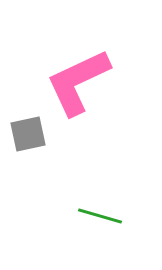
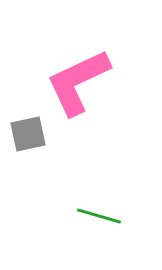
green line: moved 1 px left
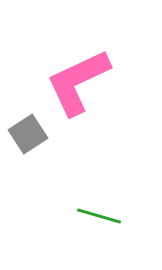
gray square: rotated 21 degrees counterclockwise
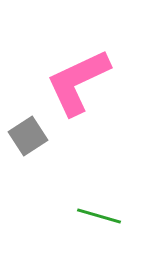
gray square: moved 2 px down
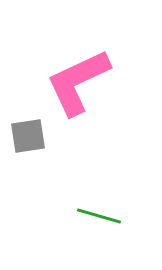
gray square: rotated 24 degrees clockwise
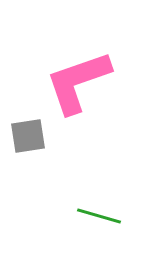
pink L-shape: rotated 6 degrees clockwise
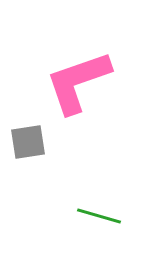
gray square: moved 6 px down
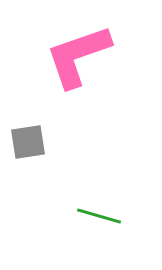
pink L-shape: moved 26 px up
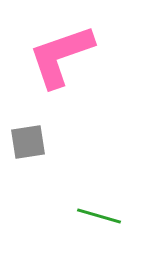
pink L-shape: moved 17 px left
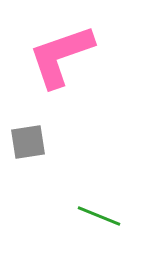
green line: rotated 6 degrees clockwise
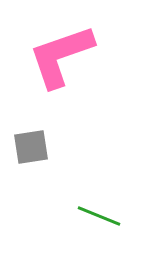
gray square: moved 3 px right, 5 px down
